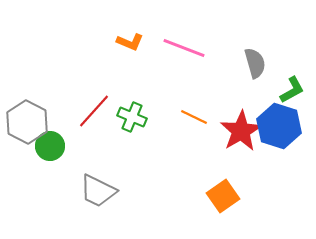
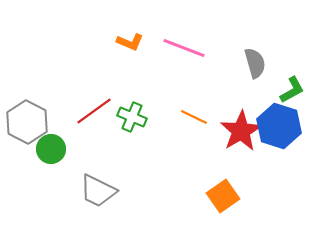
red line: rotated 12 degrees clockwise
green circle: moved 1 px right, 3 px down
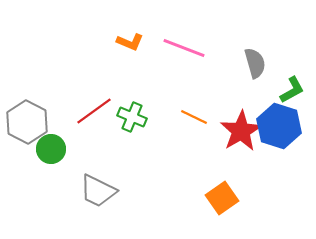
orange square: moved 1 px left, 2 px down
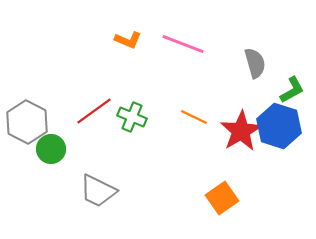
orange L-shape: moved 2 px left, 2 px up
pink line: moved 1 px left, 4 px up
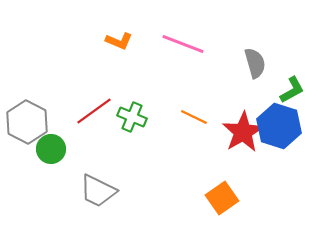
orange L-shape: moved 9 px left, 1 px down
red star: moved 2 px right, 1 px down
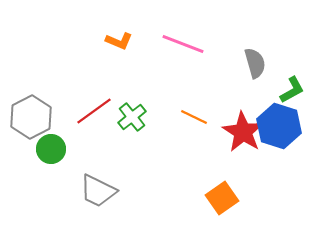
green cross: rotated 28 degrees clockwise
gray hexagon: moved 4 px right, 5 px up; rotated 6 degrees clockwise
red star: rotated 9 degrees counterclockwise
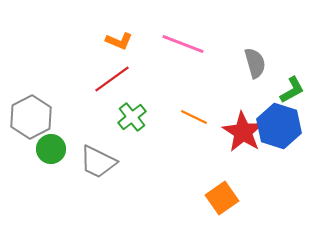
red line: moved 18 px right, 32 px up
gray trapezoid: moved 29 px up
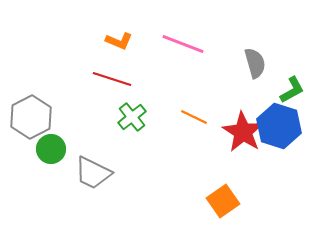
red line: rotated 54 degrees clockwise
gray trapezoid: moved 5 px left, 11 px down
orange square: moved 1 px right, 3 px down
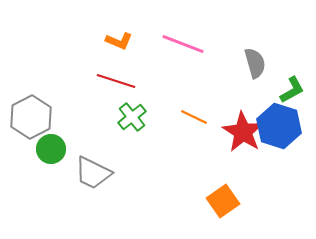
red line: moved 4 px right, 2 px down
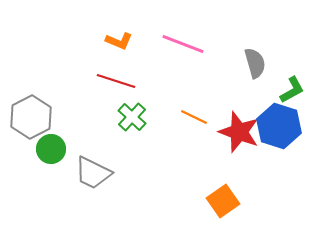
green cross: rotated 8 degrees counterclockwise
red star: moved 4 px left; rotated 12 degrees counterclockwise
